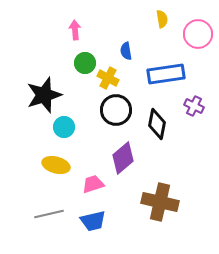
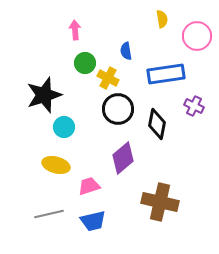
pink circle: moved 1 px left, 2 px down
black circle: moved 2 px right, 1 px up
pink trapezoid: moved 4 px left, 2 px down
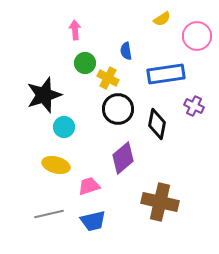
yellow semicircle: rotated 66 degrees clockwise
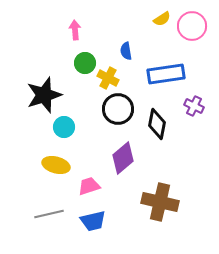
pink circle: moved 5 px left, 10 px up
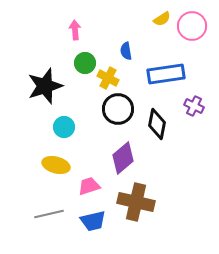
black star: moved 1 px right, 9 px up
brown cross: moved 24 px left
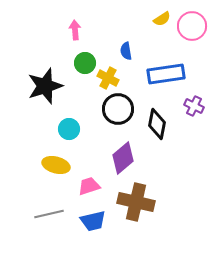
cyan circle: moved 5 px right, 2 px down
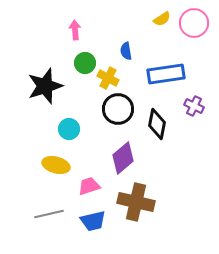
pink circle: moved 2 px right, 3 px up
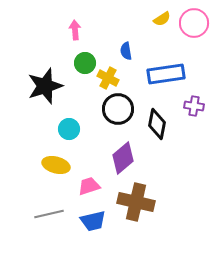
purple cross: rotated 18 degrees counterclockwise
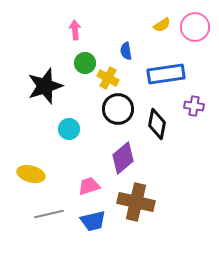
yellow semicircle: moved 6 px down
pink circle: moved 1 px right, 4 px down
yellow ellipse: moved 25 px left, 9 px down
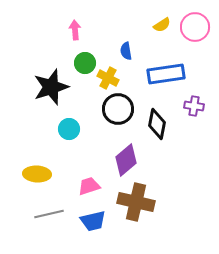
black star: moved 6 px right, 1 px down
purple diamond: moved 3 px right, 2 px down
yellow ellipse: moved 6 px right; rotated 12 degrees counterclockwise
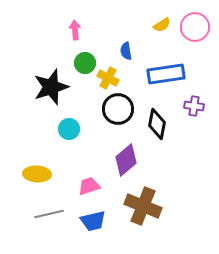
brown cross: moved 7 px right, 4 px down; rotated 9 degrees clockwise
